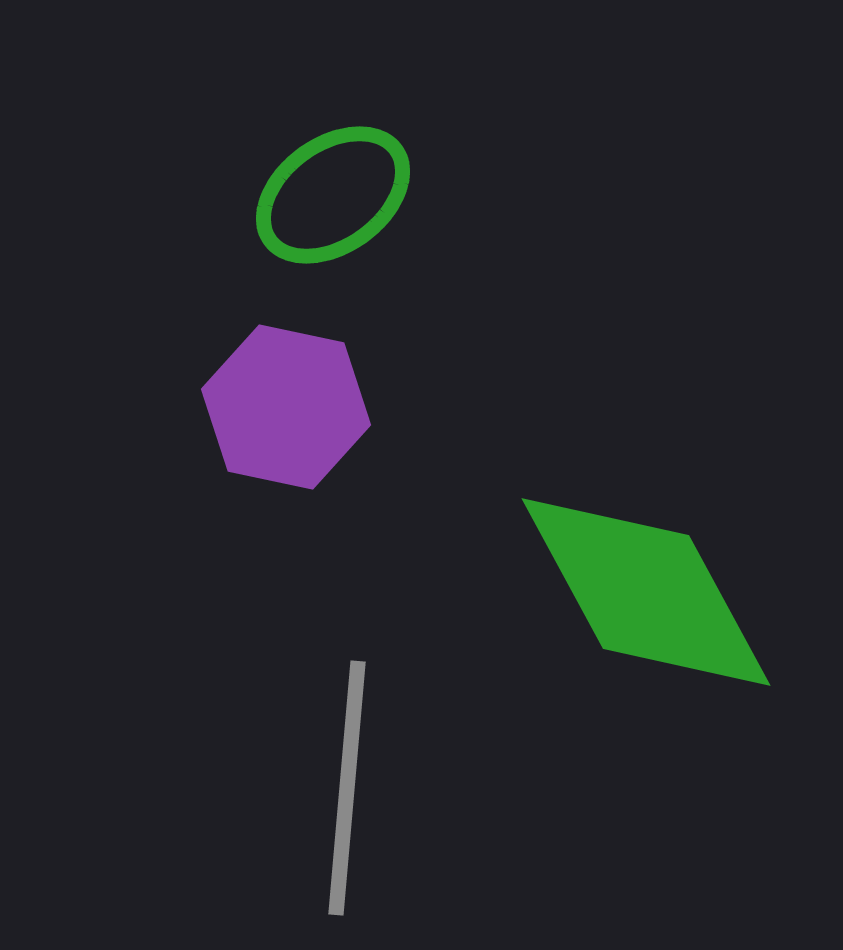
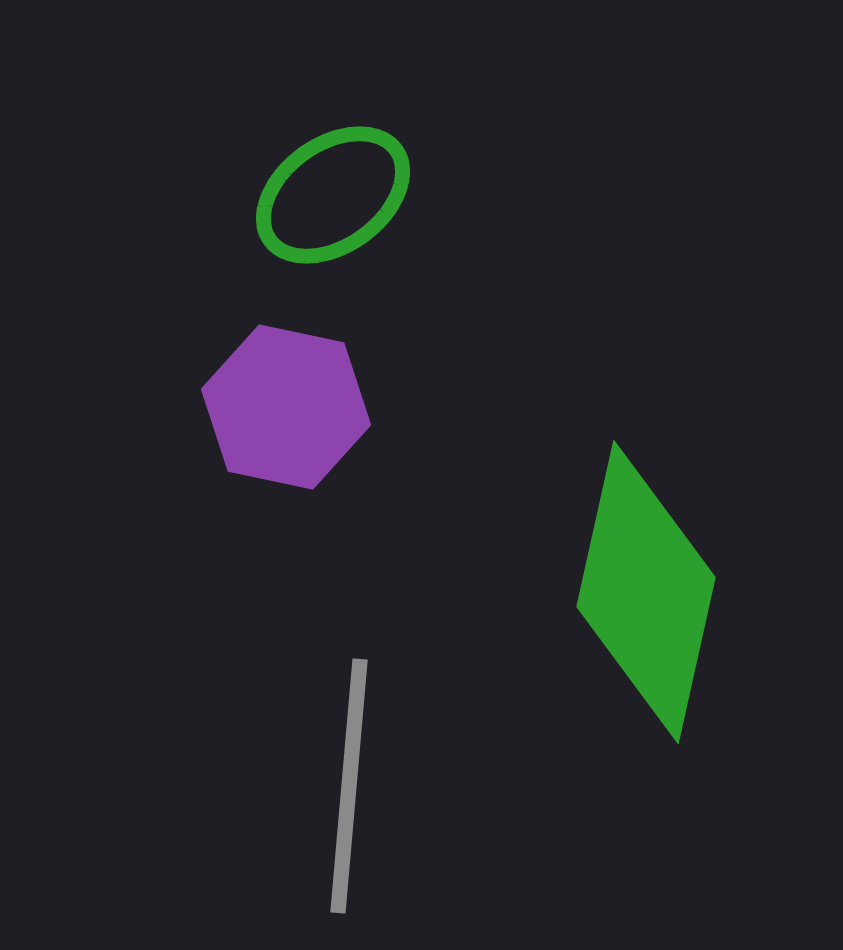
green diamond: rotated 41 degrees clockwise
gray line: moved 2 px right, 2 px up
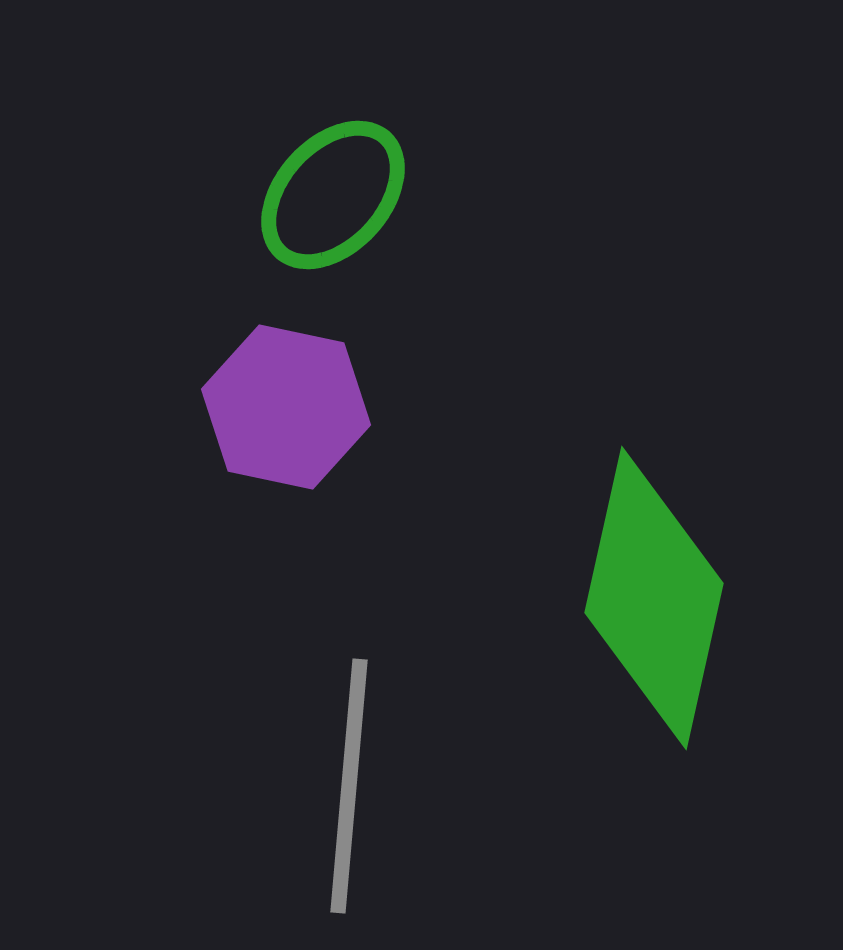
green ellipse: rotated 12 degrees counterclockwise
green diamond: moved 8 px right, 6 px down
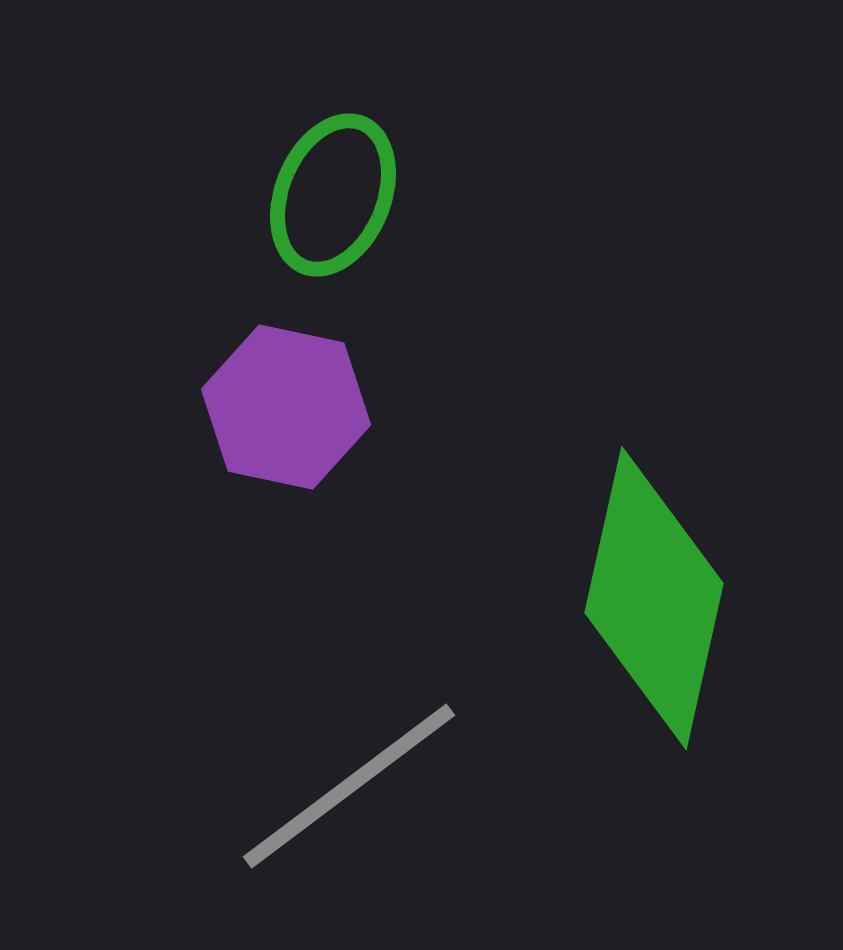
green ellipse: rotated 20 degrees counterclockwise
gray line: rotated 48 degrees clockwise
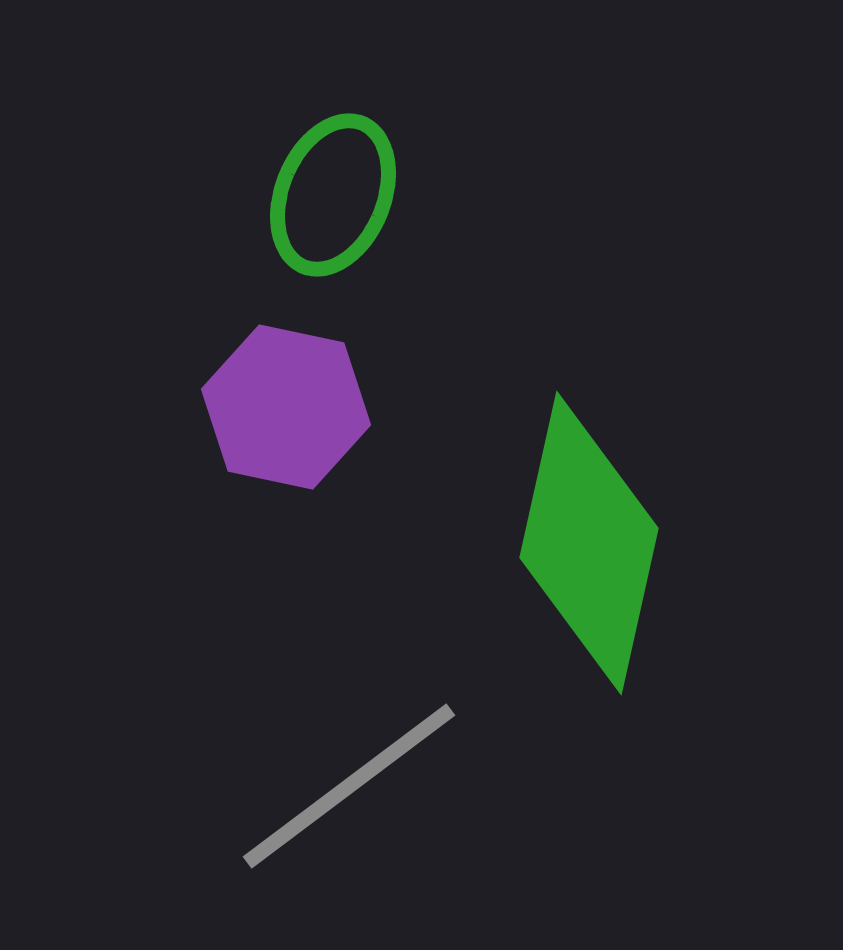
green diamond: moved 65 px left, 55 px up
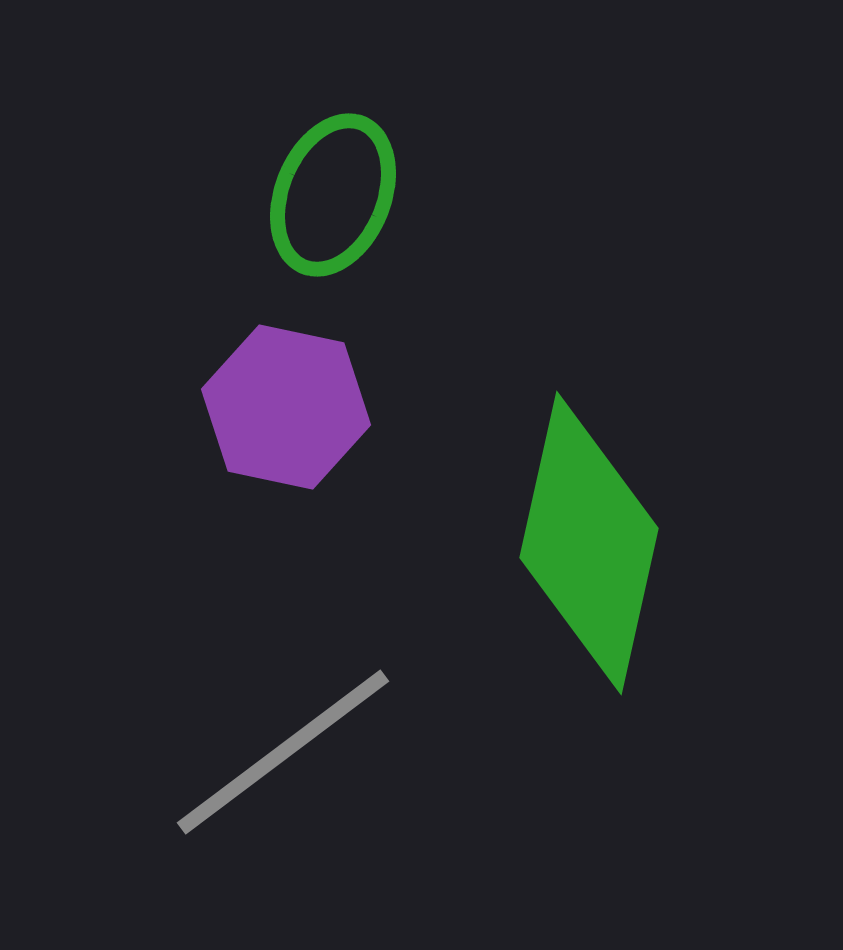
gray line: moved 66 px left, 34 px up
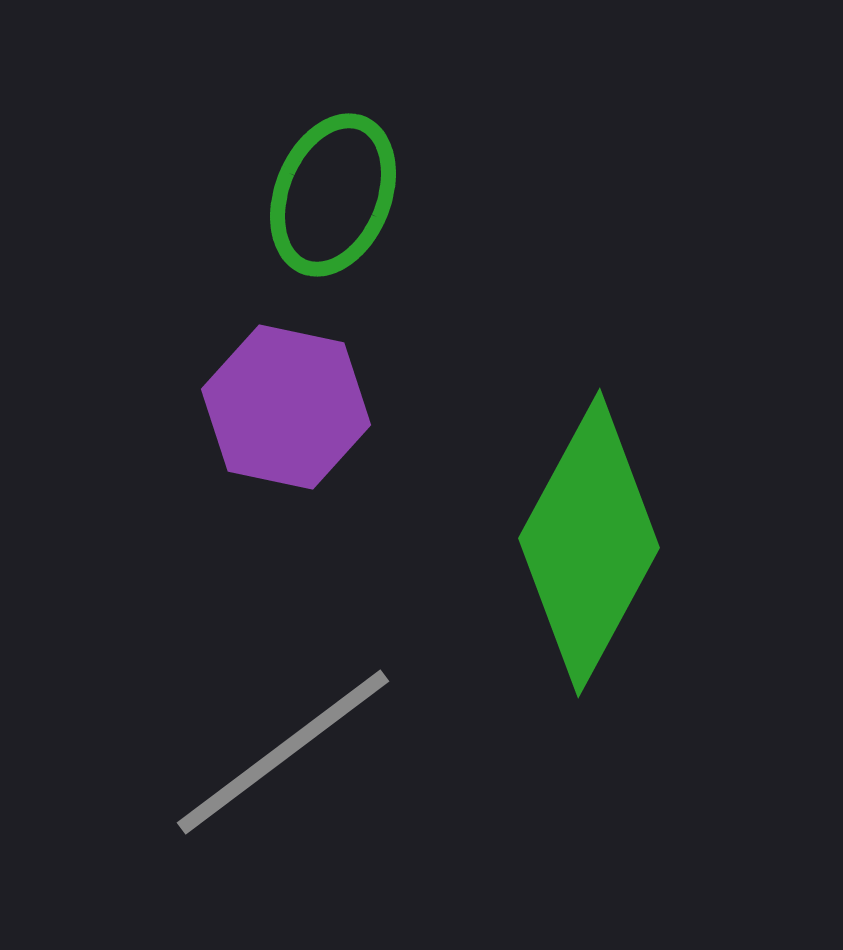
green diamond: rotated 16 degrees clockwise
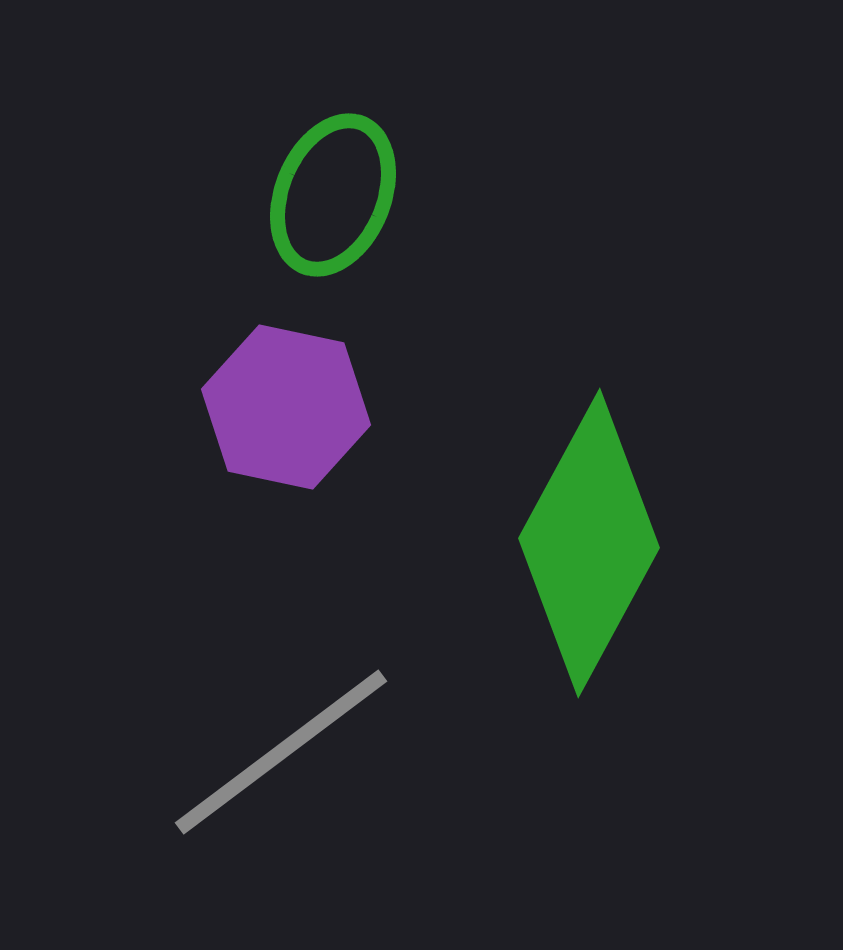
gray line: moved 2 px left
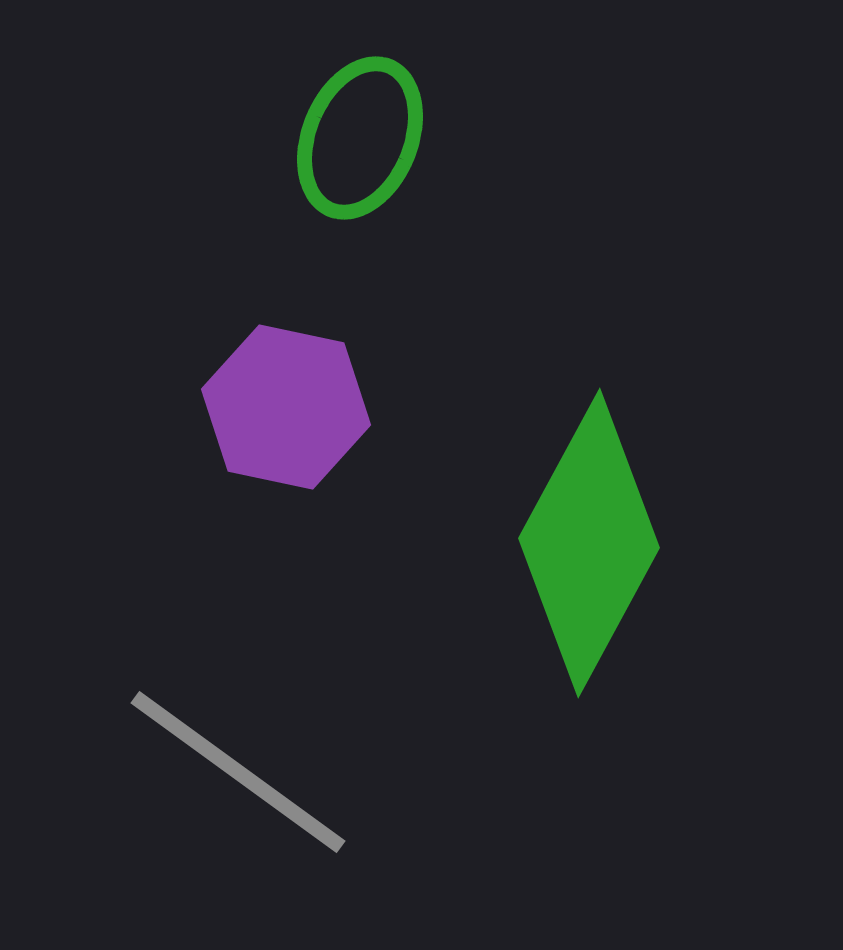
green ellipse: moved 27 px right, 57 px up
gray line: moved 43 px left, 20 px down; rotated 73 degrees clockwise
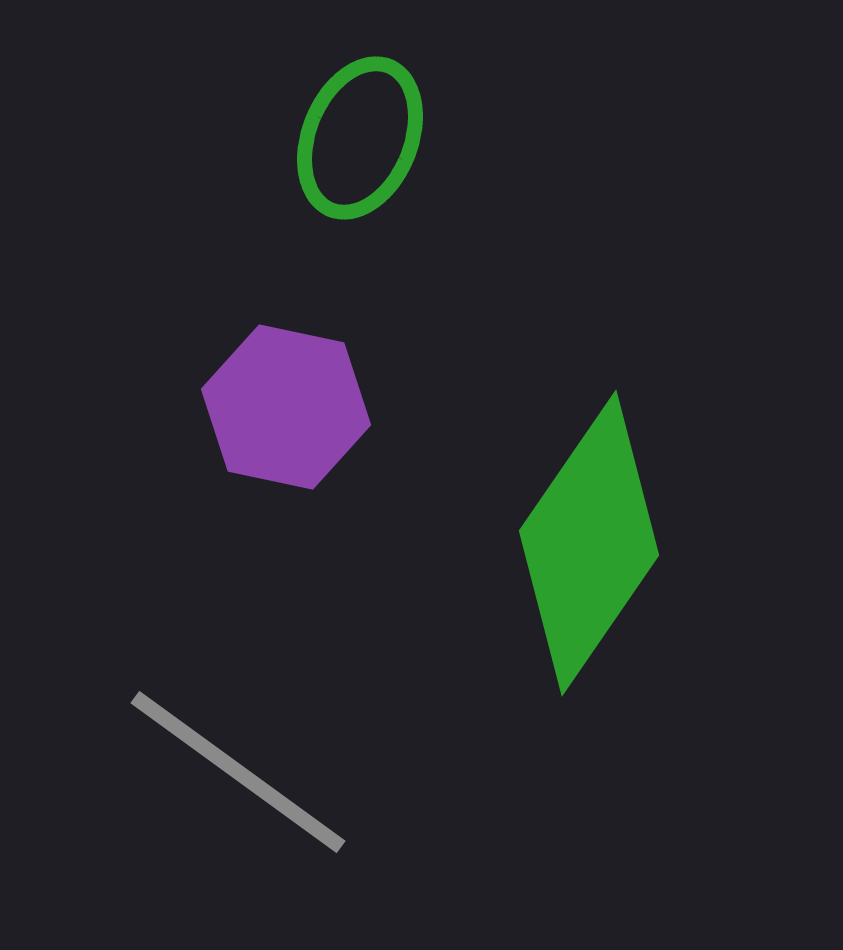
green diamond: rotated 6 degrees clockwise
